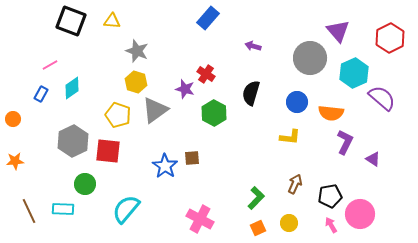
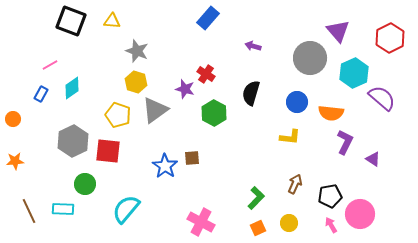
pink cross at (200, 219): moved 1 px right, 3 px down
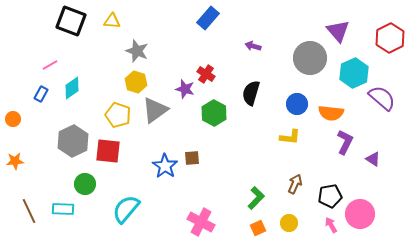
blue circle at (297, 102): moved 2 px down
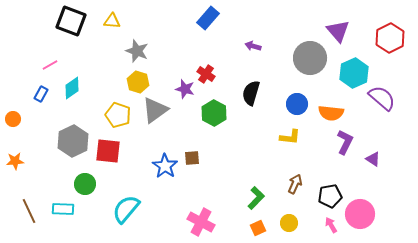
yellow hexagon at (136, 82): moved 2 px right
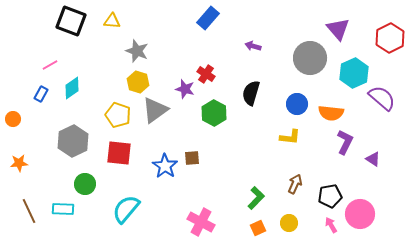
purple triangle at (338, 31): moved 2 px up
red square at (108, 151): moved 11 px right, 2 px down
orange star at (15, 161): moved 4 px right, 2 px down
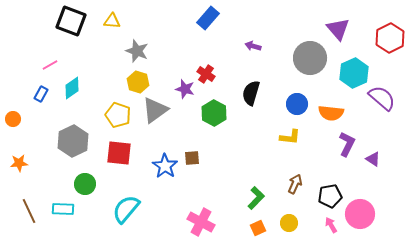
purple L-shape at (345, 142): moved 2 px right, 2 px down
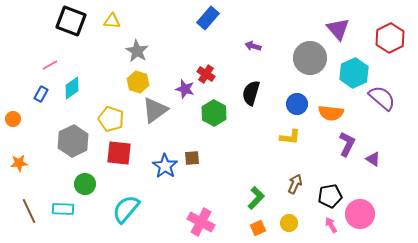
gray star at (137, 51): rotated 10 degrees clockwise
yellow pentagon at (118, 115): moved 7 px left, 4 px down
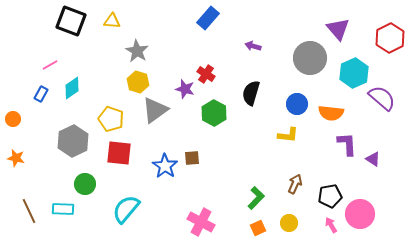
yellow L-shape at (290, 137): moved 2 px left, 2 px up
purple L-shape at (347, 144): rotated 30 degrees counterclockwise
orange star at (19, 163): moved 3 px left, 5 px up; rotated 18 degrees clockwise
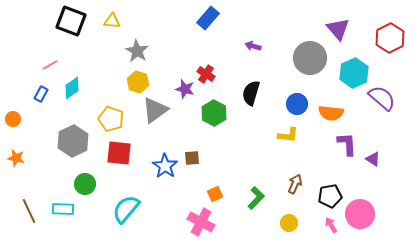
orange square at (258, 228): moved 43 px left, 34 px up
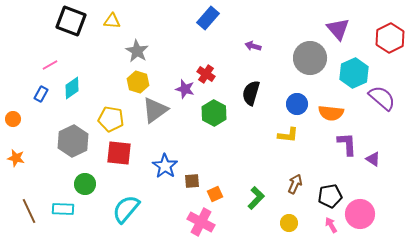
yellow pentagon at (111, 119): rotated 10 degrees counterclockwise
brown square at (192, 158): moved 23 px down
